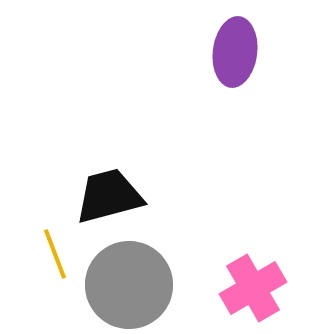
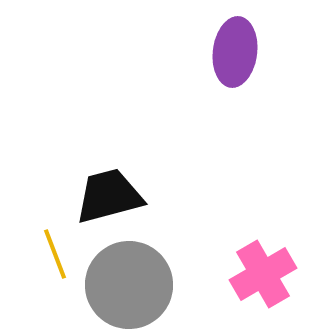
pink cross: moved 10 px right, 14 px up
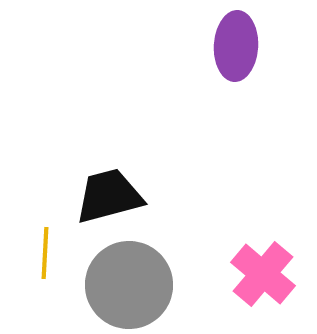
purple ellipse: moved 1 px right, 6 px up; rotated 4 degrees counterclockwise
yellow line: moved 10 px left, 1 px up; rotated 24 degrees clockwise
pink cross: rotated 20 degrees counterclockwise
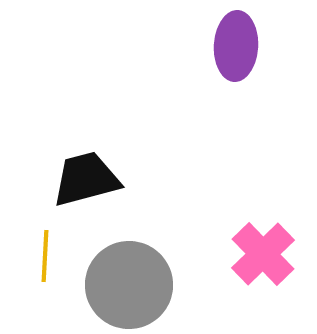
black trapezoid: moved 23 px left, 17 px up
yellow line: moved 3 px down
pink cross: moved 20 px up; rotated 6 degrees clockwise
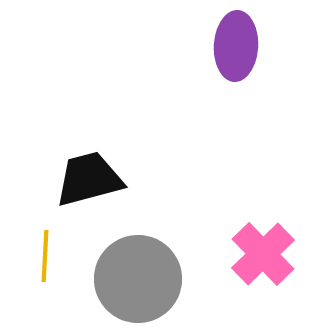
black trapezoid: moved 3 px right
gray circle: moved 9 px right, 6 px up
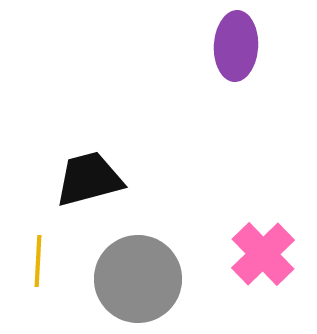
yellow line: moved 7 px left, 5 px down
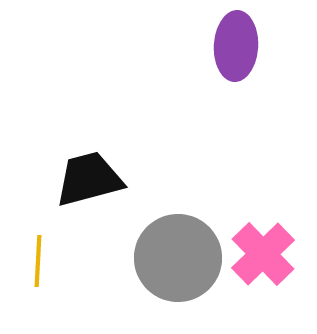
gray circle: moved 40 px right, 21 px up
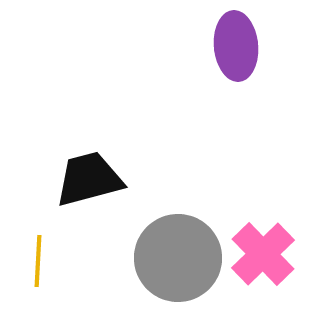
purple ellipse: rotated 8 degrees counterclockwise
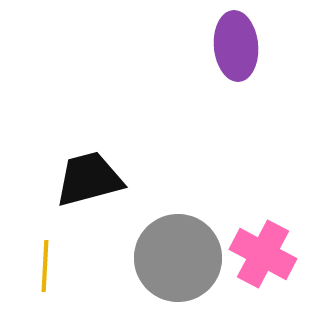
pink cross: rotated 18 degrees counterclockwise
yellow line: moved 7 px right, 5 px down
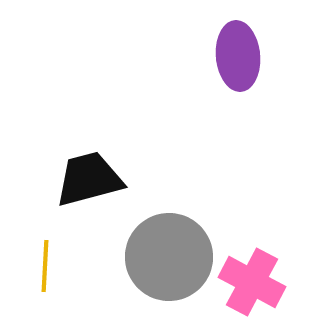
purple ellipse: moved 2 px right, 10 px down
pink cross: moved 11 px left, 28 px down
gray circle: moved 9 px left, 1 px up
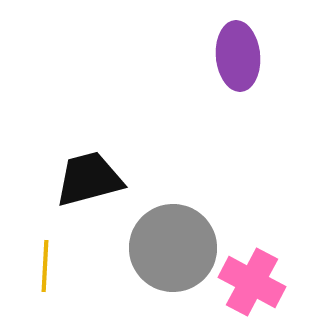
gray circle: moved 4 px right, 9 px up
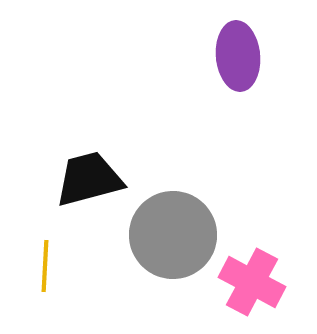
gray circle: moved 13 px up
